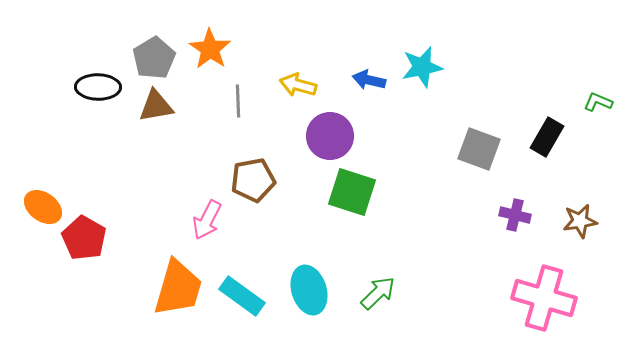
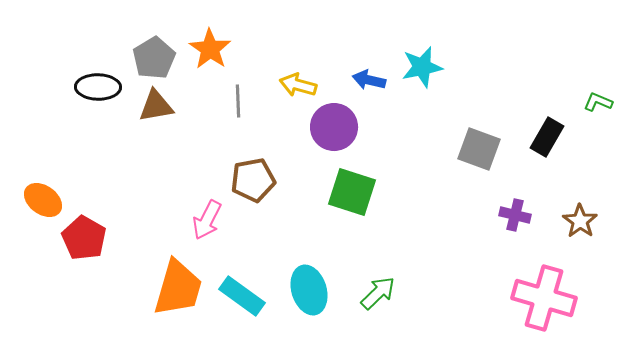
purple circle: moved 4 px right, 9 px up
orange ellipse: moved 7 px up
brown star: rotated 28 degrees counterclockwise
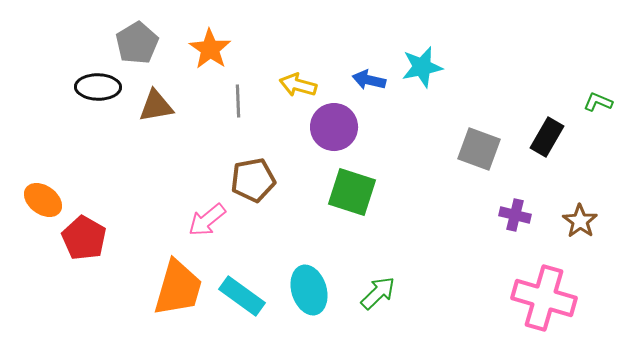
gray pentagon: moved 17 px left, 15 px up
pink arrow: rotated 24 degrees clockwise
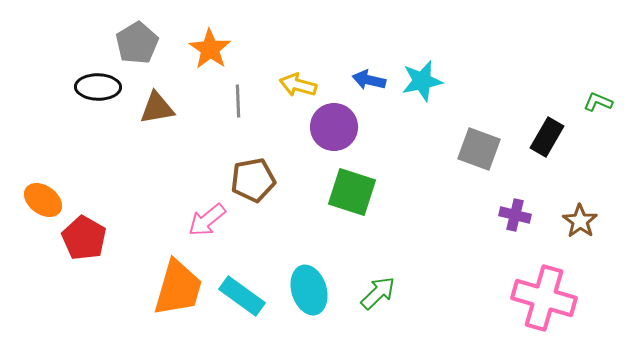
cyan star: moved 14 px down
brown triangle: moved 1 px right, 2 px down
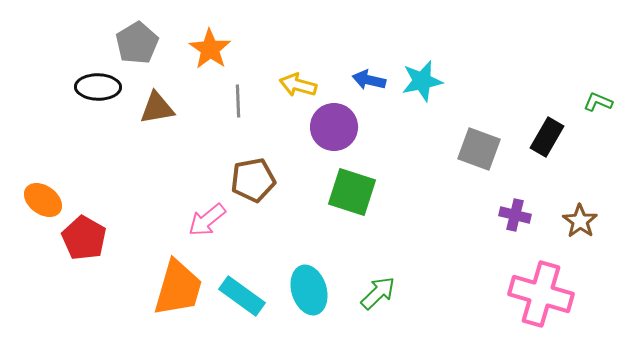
pink cross: moved 3 px left, 4 px up
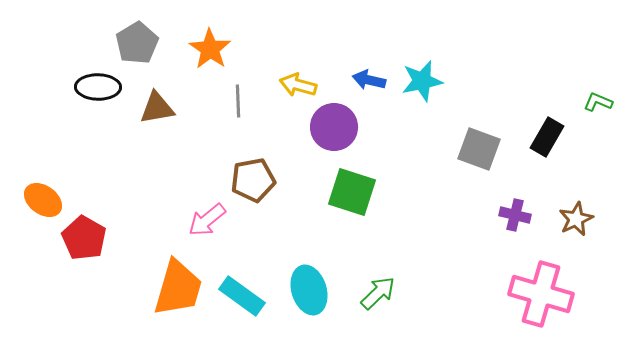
brown star: moved 4 px left, 2 px up; rotated 12 degrees clockwise
